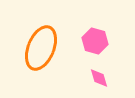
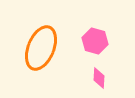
pink diamond: rotated 20 degrees clockwise
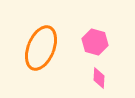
pink hexagon: moved 1 px down
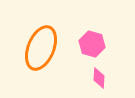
pink hexagon: moved 3 px left, 2 px down
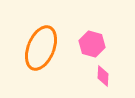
pink diamond: moved 4 px right, 2 px up
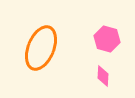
pink hexagon: moved 15 px right, 5 px up
